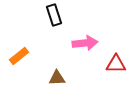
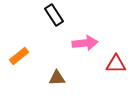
black rectangle: rotated 15 degrees counterclockwise
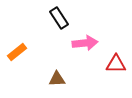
black rectangle: moved 5 px right, 3 px down
orange rectangle: moved 2 px left, 4 px up
brown triangle: moved 1 px down
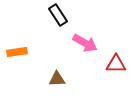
black rectangle: moved 1 px left, 3 px up
pink arrow: rotated 35 degrees clockwise
orange rectangle: rotated 30 degrees clockwise
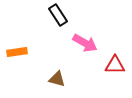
red triangle: moved 1 px left, 1 px down
brown triangle: rotated 18 degrees clockwise
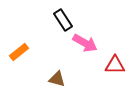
black rectangle: moved 5 px right, 5 px down
orange rectangle: moved 2 px right; rotated 30 degrees counterclockwise
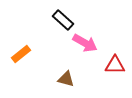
black rectangle: rotated 15 degrees counterclockwise
orange rectangle: moved 2 px right, 2 px down
brown triangle: moved 9 px right
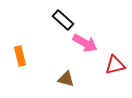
orange rectangle: moved 1 px left, 2 px down; rotated 66 degrees counterclockwise
red triangle: rotated 15 degrees counterclockwise
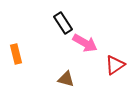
black rectangle: moved 3 px down; rotated 15 degrees clockwise
orange rectangle: moved 4 px left, 2 px up
red triangle: rotated 20 degrees counterclockwise
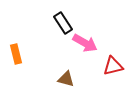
red triangle: moved 2 px left, 1 px down; rotated 20 degrees clockwise
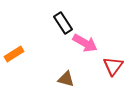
orange rectangle: moved 2 px left; rotated 72 degrees clockwise
red triangle: rotated 40 degrees counterclockwise
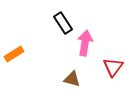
pink arrow: rotated 110 degrees counterclockwise
red triangle: moved 1 px down
brown triangle: moved 6 px right
